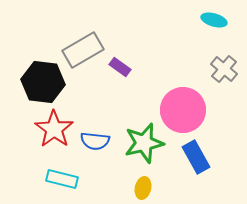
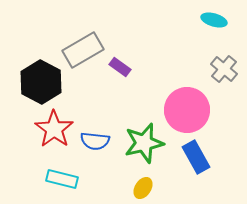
black hexagon: moved 2 px left; rotated 21 degrees clockwise
pink circle: moved 4 px right
yellow ellipse: rotated 20 degrees clockwise
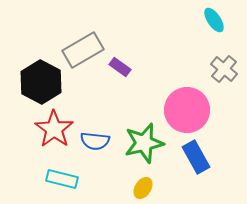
cyan ellipse: rotated 40 degrees clockwise
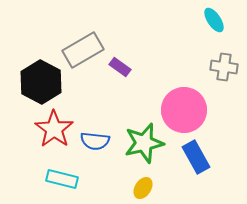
gray cross: moved 2 px up; rotated 32 degrees counterclockwise
pink circle: moved 3 px left
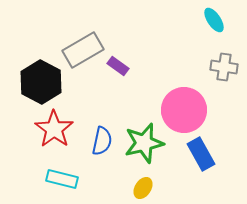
purple rectangle: moved 2 px left, 1 px up
blue semicircle: moved 7 px right; rotated 84 degrees counterclockwise
blue rectangle: moved 5 px right, 3 px up
